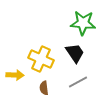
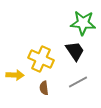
black trapezoid: moved 2 px up
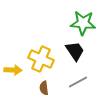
yellow arrow: moved 2 px left, 5 px up
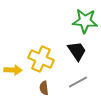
green star: moved 2 px right, 2 px up
black trapezoid: moved 2 px right
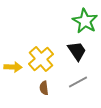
green star: rotated 25 degrees clockwise
yellow cross: rotated 25 degrees clockwise
yellow arrow: moved 3 px up
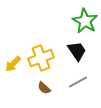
yellow cross: moved 1 px up; rotated 20 degrees clockwise
yellow arrow: moved 3 px up; rotated 132 degrees clockwise
brown semicircle: rotated 40 degrees counterclockwise
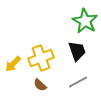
black trapezoid: rotated 15 degrees clockwise
brown semicircle: moved 4 px left, 3 px up
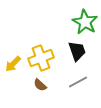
green star: moved 1 px down
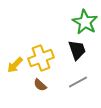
black trapezoid: moved 1 px up
yellow arrow: moved 2 px right, 1 px down
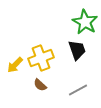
gray line: moved 8 px down
